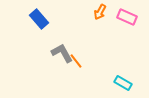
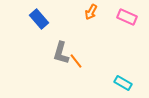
orange arrow: moved 9 px left
gray L-shape: moved 1 px left; rotated 135 degrees counterclockwise
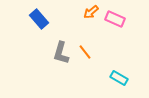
orange arrow: rotated 21 degrees clockwise
pink rectangle: moved 12 px left, 2 px down
orange line: moved 9 px right, 9 px up
cyan rectangle: moved 4 px left, 5 px up
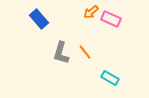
pink rectangle: moved 4 px left
cyan rectangle: moved 9 px left
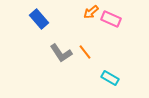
gray L-shape: rotated 50 degrees counterclockwise
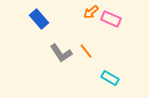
orange line: moved 1 px right, 1 px up
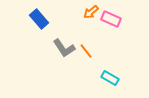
gray L-shape: moved 3 px right, 5 px up
